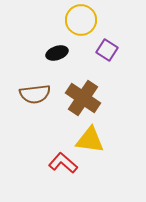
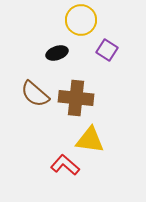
brown semicircle: rotated 48 degrees clockwise
brown cross: moved 7 px left; rotated 28 degrees counterclockwise
red L-shape: moved 2 px right, 2 px down
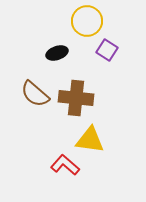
yellow circle: moved 6 px right, 1 px down
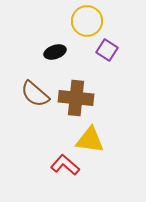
black ellipse: moved 2 px left, 1 px up
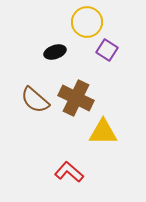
yellow circle: moved 1 px down
brown semicircle: moved 6 px down
brown cross: rotated 20 degrees clockwise
yellow triangle: moved 13 px right, 8 px up; rotated 8 degrees counterclockwise
red L-shape: moved 4 px right, 7 px down
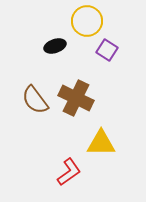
yellow circle: moved 1 px up
black ellipse: moved 6 px up
brown semicircle: rotated 12 degrees clockwise
yellow triangle: moved 2 px left, 11 px down
red L-shape: rotated 104 degrees clockwise
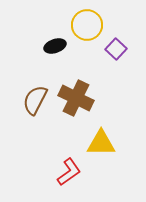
yellow circle: moved 4 px down
purple square: moved 9 px right, 1 px up; rotated 10 degrees clockwise
brown semicircle: rotated 64 degrees clockwise
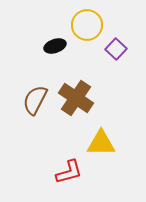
brown cross: rotated 8 degrees clockwise
red L-shape: rotated 20 degrees clockwise
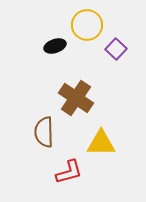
brown semicircle: moved 9 px right, 32 px down; rotated 28 degrees counterclockwise
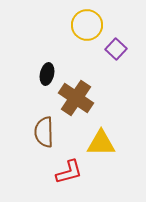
black ellipse: moved 8 px left, 28 px down; rotated 60 degrees counterclockwise
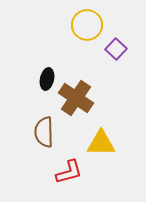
black ellipse: moved 5 px down
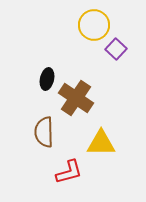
yellow circle: moved 7 px right
